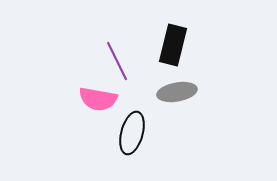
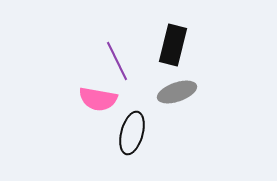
gray ellipse: rotated 9 degrees counterclockwise
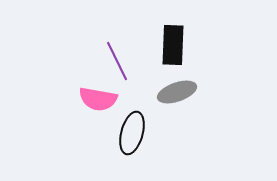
black rectangle: rotated 12 degrees counterclockwise
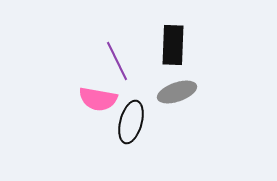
black ellipse: moved 1 px left, 11 px up
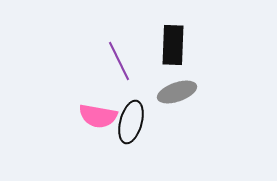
purple line: moved 2 px right
pink semicircle: moved 17 px down
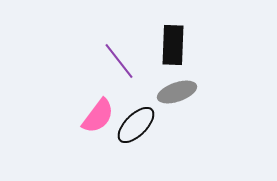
purple line: rotated 12 degrees counterclockwise
pink semicircle: rotated 63 degrees counterclockwise
black ellipse: moved 5 px right, 3 px down; rotated 30 degrees clockwise
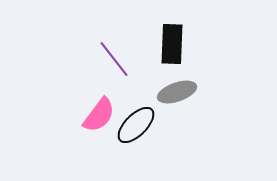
black rectangle: moved 1 px left, 1 px up
purple line: moved 5 px left, 2 px up
pink semicircle: moved 1 px right, 1 px up
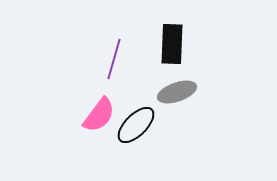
purple line: rotated 54 degrees clockwise
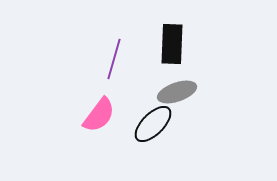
black ellipse: moved 17 px right, 1 px up
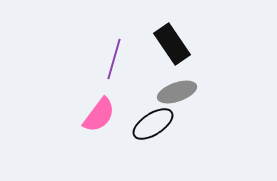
black rectangle: rotated 36 degrees counterclockwise
black ellipse: rotated 12 degrees clockwise
